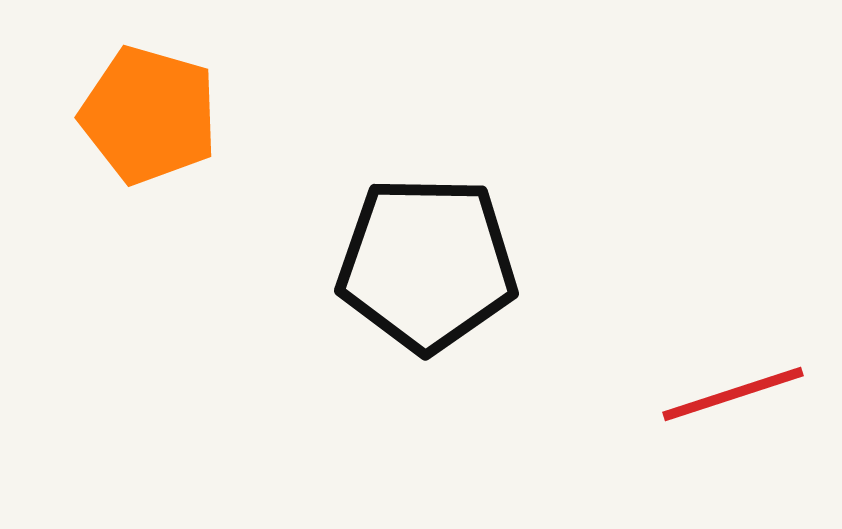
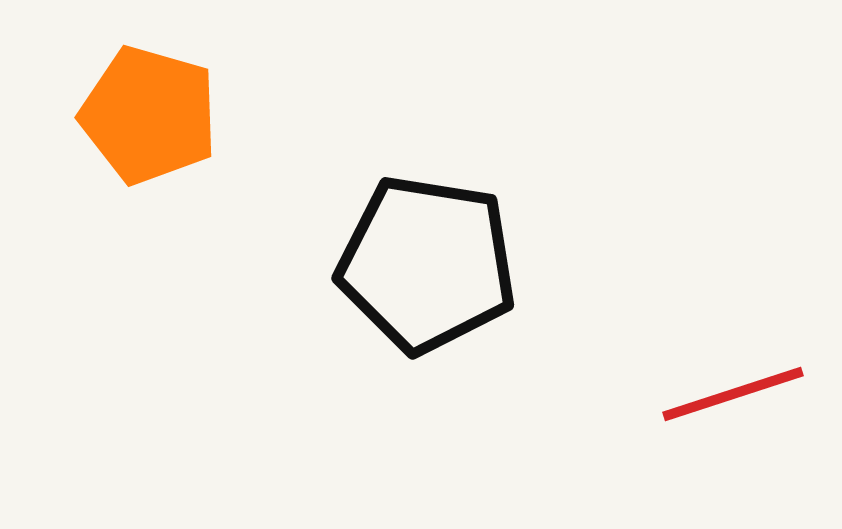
black pentagon: rotated 8 degrees clockwise
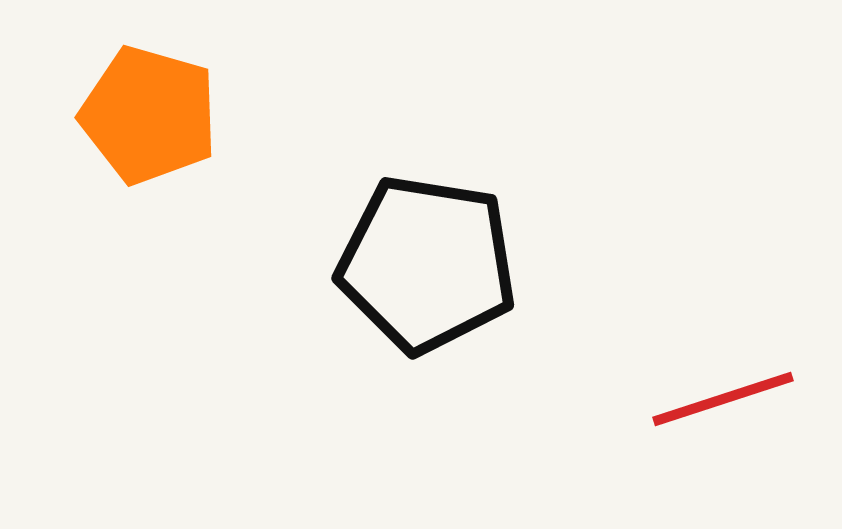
red line: moved 10 px left, 5 px down
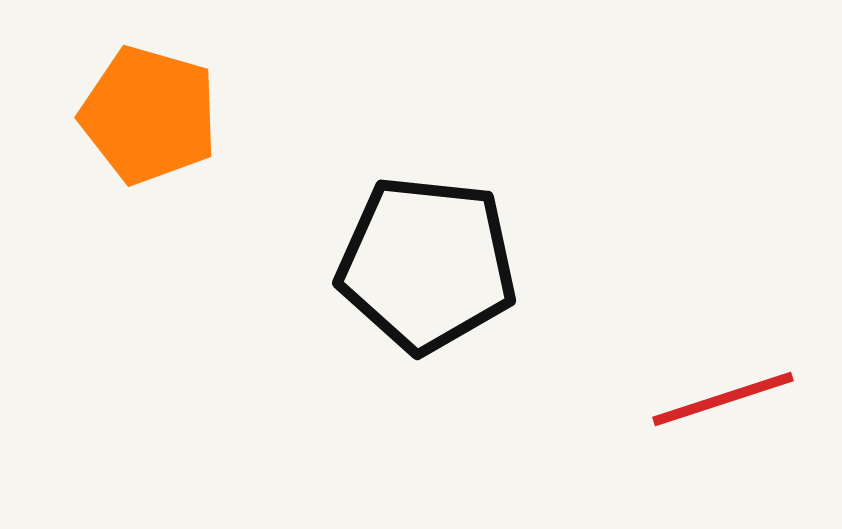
black pentagon: rotated 3 degrees counterclockwise
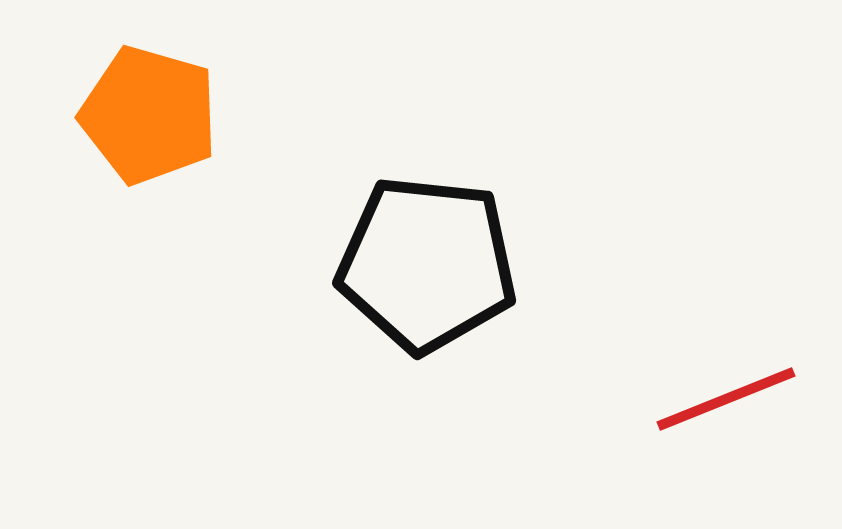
red line: moved 3 px right; rotated 4 degrees counterclockwise
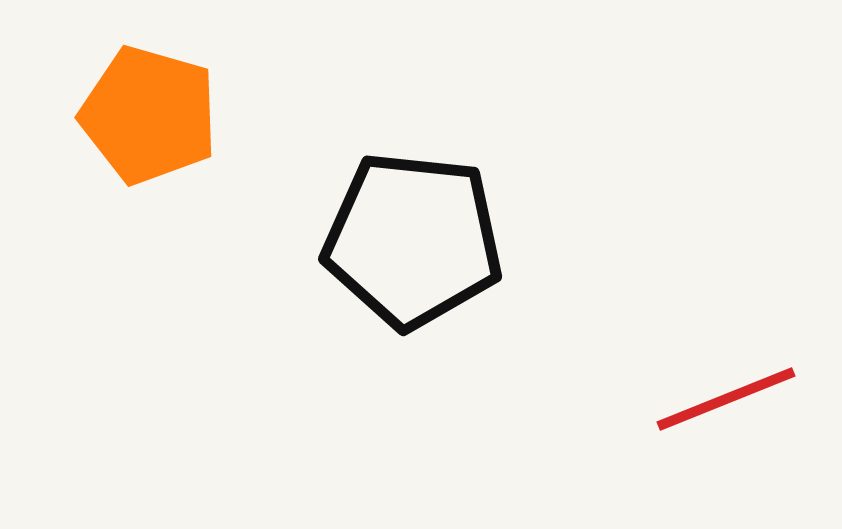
black pentagon: moved 14 px left, 24 px up
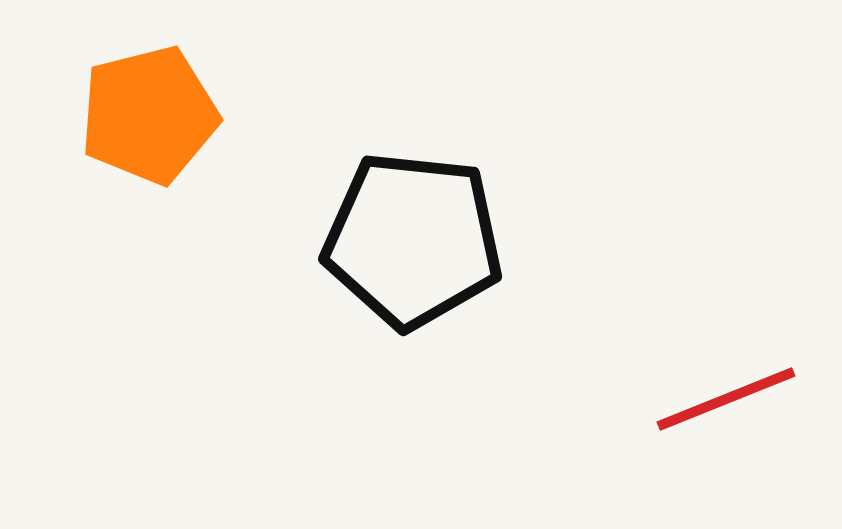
orange pentagon: rotated 30 degrees counterclockwise
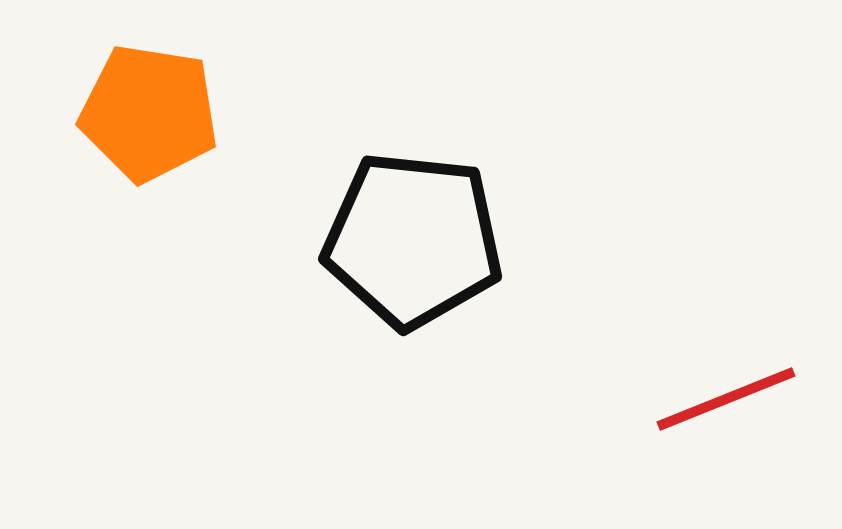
orange pentagon: moved 2 px up; rotated 23 degrees clockwise
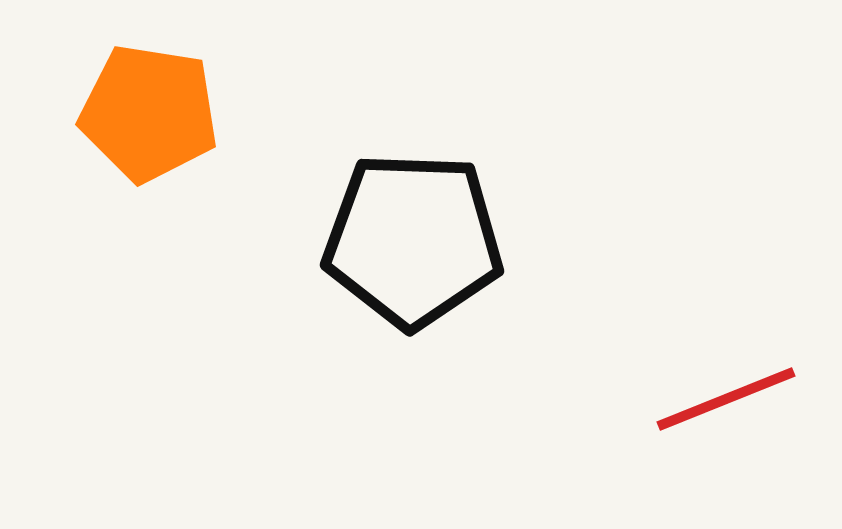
black pentagon: rotated 4 degrees counterclockwise
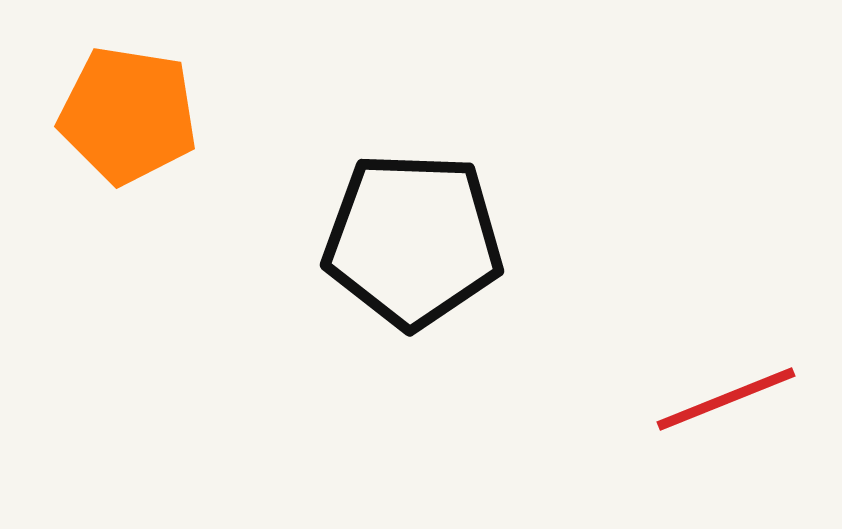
orange pentagon: moved 21 px left, 2 px down
